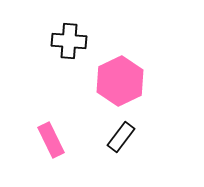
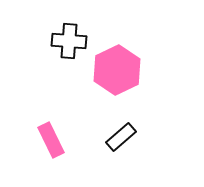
pink hexagon: moved 3 px left, 11 px up
black rectangle: rotated 12 degrees clockwise
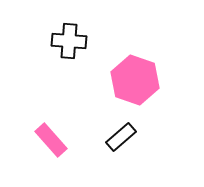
pink hexagon: moved 18 px right, 10 px down; rotated 15 degrees counterclockwise
pink rectangle: rotated 16 degrees counterclockwise
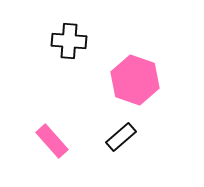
pink rectangle: moved 1 px right, 1 px down
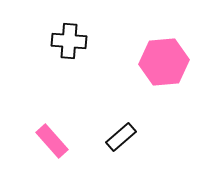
pink hexagon: moved 29 px right, 18 px up; rotated 24 degrees counterclockwise
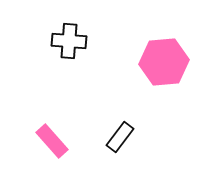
black rectangle: moved 1 px left; rotated 12 degrees counterclockwise
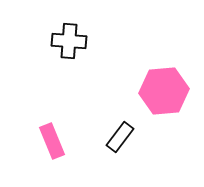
pink hexagon: moved 29 px down
pink rectangle: rotated 20 degrees clockwise
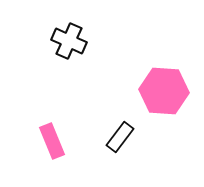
black cross: rotated 20 degrees clockwise
pink hexagon: rotated 9 degrees clockwise
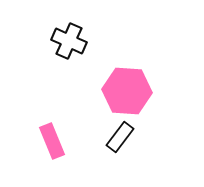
pink hexagon: moved 37 px left
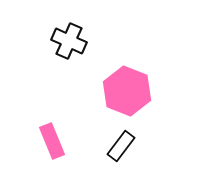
pink hexagon: rotated 18 degrees clockwise
black rectangle: moved 1 px right, 9 px down
